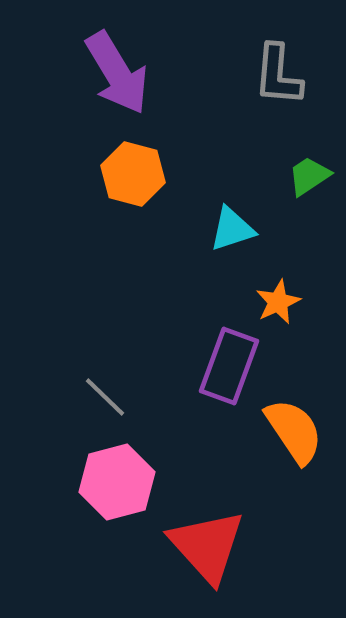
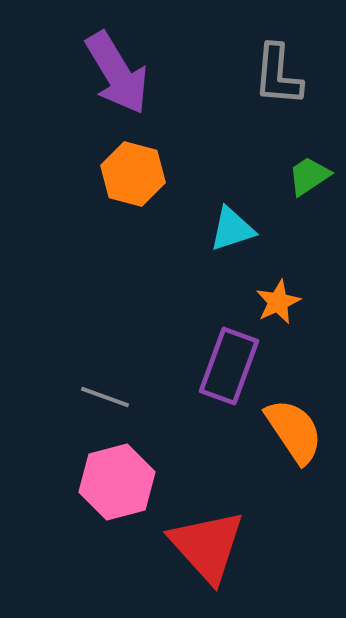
gray line: rotated 24 degrees counterclockwise
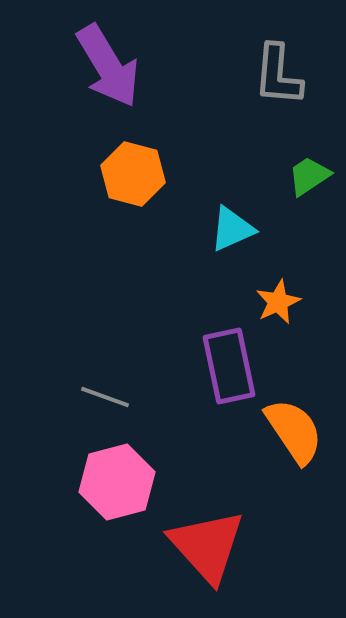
purple arrow: moved 9 px left, 7 px up
cyan triangle: rotated 6 degrees counterclockwise
purple rectangle: rotated 32 degrees counterclockwise
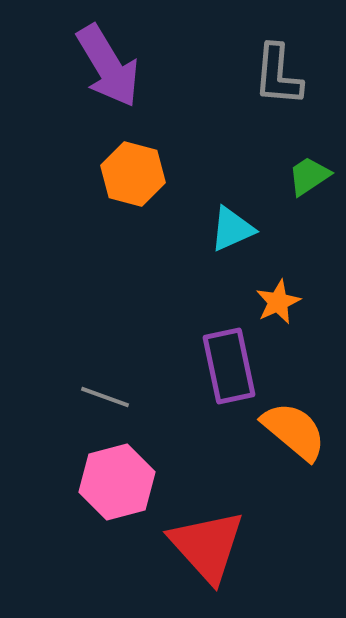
orange semicircle: rotated 16 degrees counterclockwise
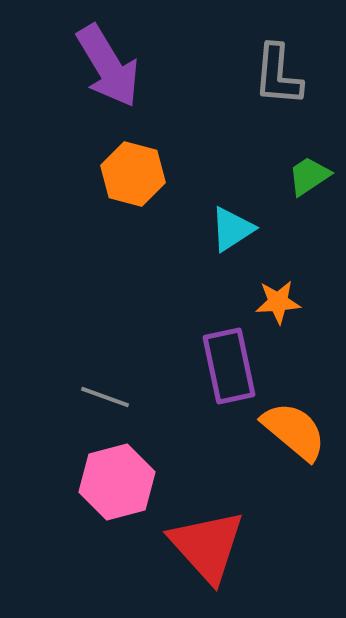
cyan triangle: rotated 9 degrees counterclockwise
orange star: rotated 21 degrees clockwise
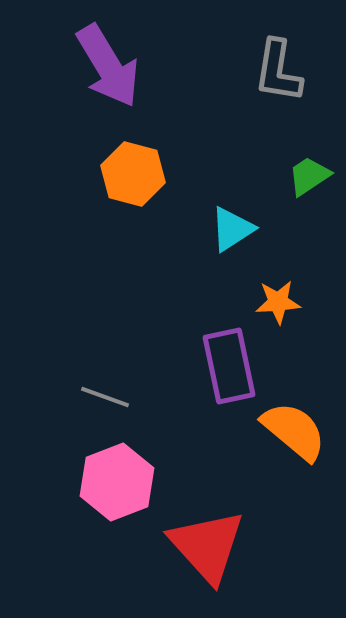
gray L-shape: moved 4 px up; rotated 4 degrees clockwise
pink hexagon: rotated 6 degrees counterclockwise
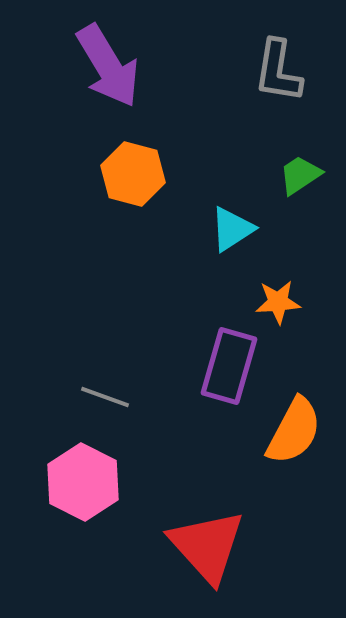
green trapezoid: moved 9 px left, 1 px up
purple rectangle: rotated 28 degrees clockwise
orange semicircle: rotated 78 degrees clockwise
pink hexagon: moved 34 px left; rotated 12 degrees counterclockwise
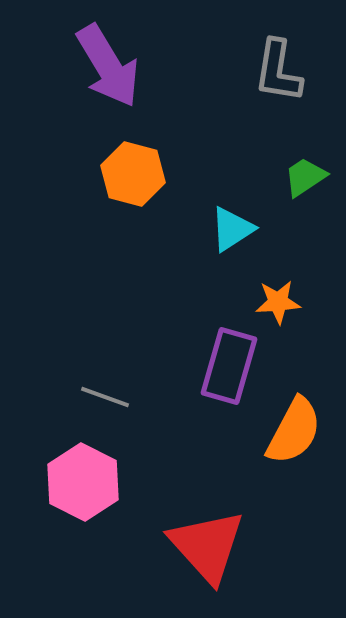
green trapezoid: moved 5 px right, 2 px down
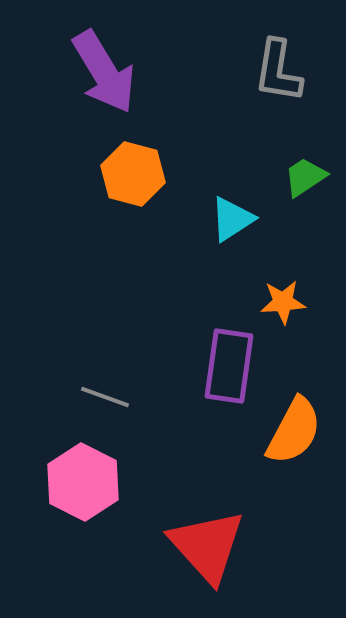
purple arrow: moved 4 px left, 6 px down
cyan triangle: moved 10 px up
orange star: moved 5 px right
purple rectangle: rotated 8 degrees counterclockwise
